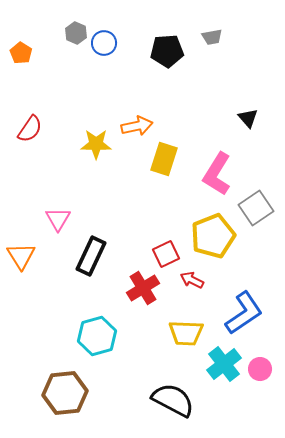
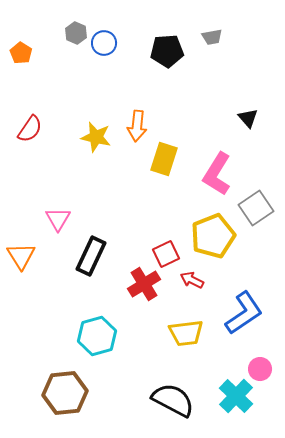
orange arrow: rotated 108 degrees clockwise
yellow star: moved 7 px up; rotated 12 degrees clockwise
red cross: moved 1 px right, 4 px up
yellow trapezoid: rotated 9 degrees counterclockwise
cyan cross: moved 12 px right, 32 px down; rotated 8 degrees counterclockwise
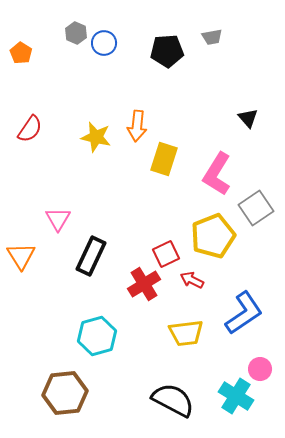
cyan cross: rotated 12 degrees counterclockwise
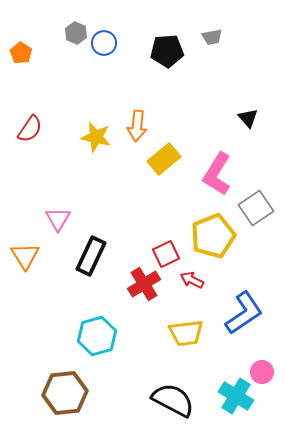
yellow rectangle: rotated 32 degrees clockwise
orange triangle: moved 4 px right
pink circle: moved 2 px right, 3 px down
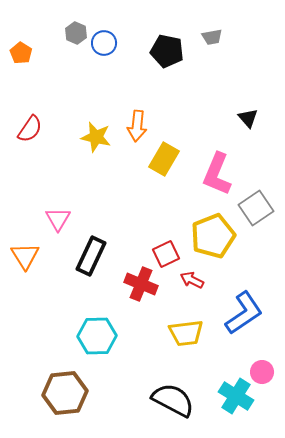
black pentagon: rotated 16 degrees clockwise
yellow rectangle: rotated 20 degrees counterclockwise
pink L-shape: rotated 9 degrees counterclockwise
red cross: moved 3 px left; rotated 36 degrees counterclockwise
cyan hexagon: rotated 15 degrees clockwise
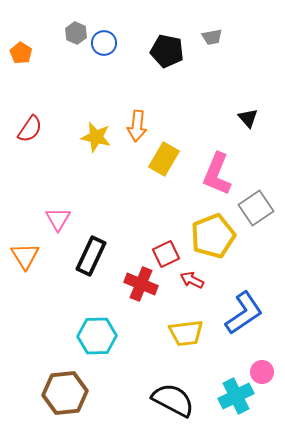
cyan cross: rotated 32 degrees clockwise
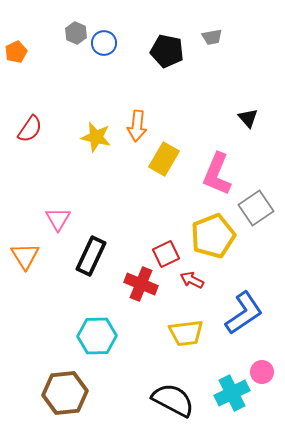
orange pentagon: moved 5 px left, 1 px up; rotated 15 degrees clockwise
cyan cross: moved 4 px left, 3 px up
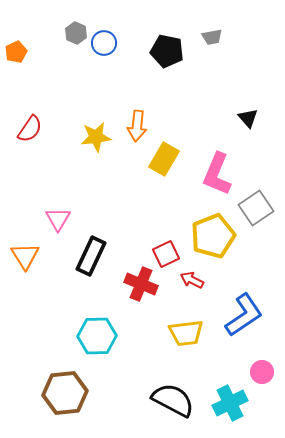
yellow star: rotated 20 degrees counterclockwise
blue L-shape: moved 2 px down
cyan cross: moved 2 px left, 10 px down
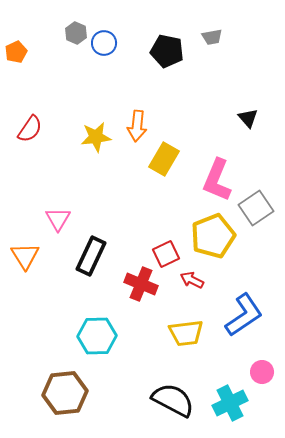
pink L-shape: moved 6 px down
